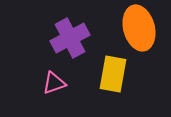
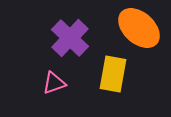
orange ellipse: rotated 33 degrees counterclockwise
purple cross: rotated 18 degrees counterclockwise
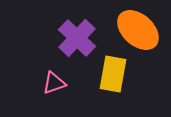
orange ellipse: moved 1 px left, 2 px down
purple cross: moved 7 px right
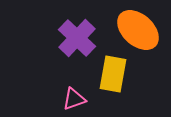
pink triangle: moved 20 px right, 16 px down
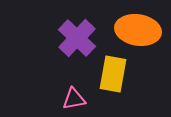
orange ellipse: rotated 33 degrees counterclockwise
pink triangle: rotated 10 degrees clockwise
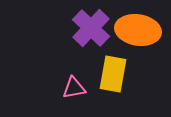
purple cross: moved 14 px right, 10 px up
pink triangle: moved 11 px up
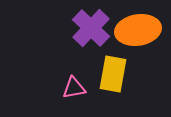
orange ellipse: rotated 18 degrees counterclockwise
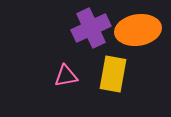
purple cross: rotated 21 degrees clockwise
pink triangle: moved 8 px left, 12 px up
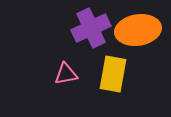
pink triangle: moved 2 px up
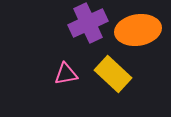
purple cross: moved 3 px left, 5 px up
yellow rectangle: rotated 57 degrees counterclockwise
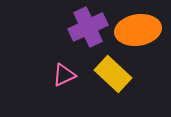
purple cross: moved 4 px down
pink triangle: moved 2 px left, 1 px down; rotated 15 degrees counterclockwise
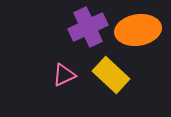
yellow rectangle: moved 2 px left, 1 px down
